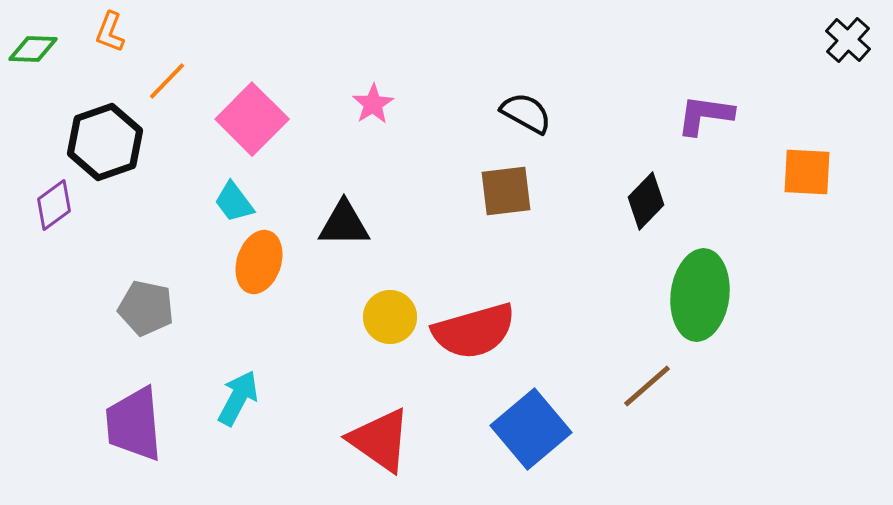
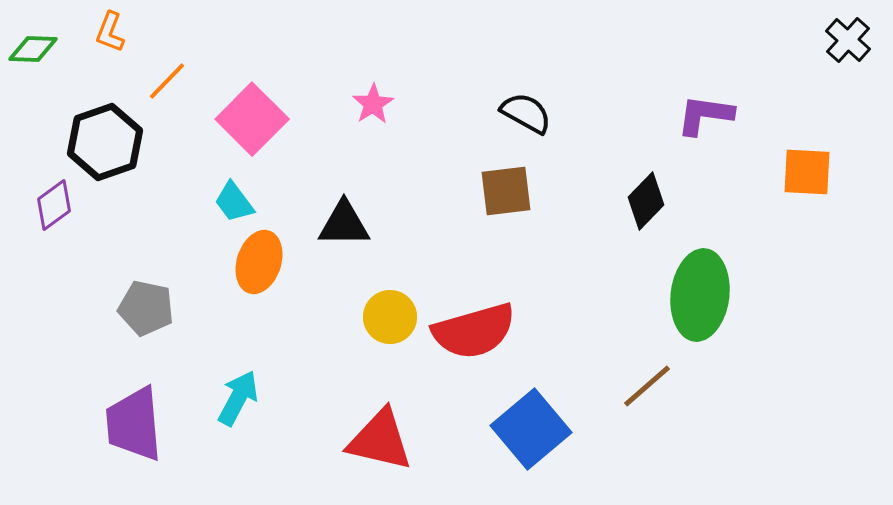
red triangle: rotated 22 degrees counterclockwise
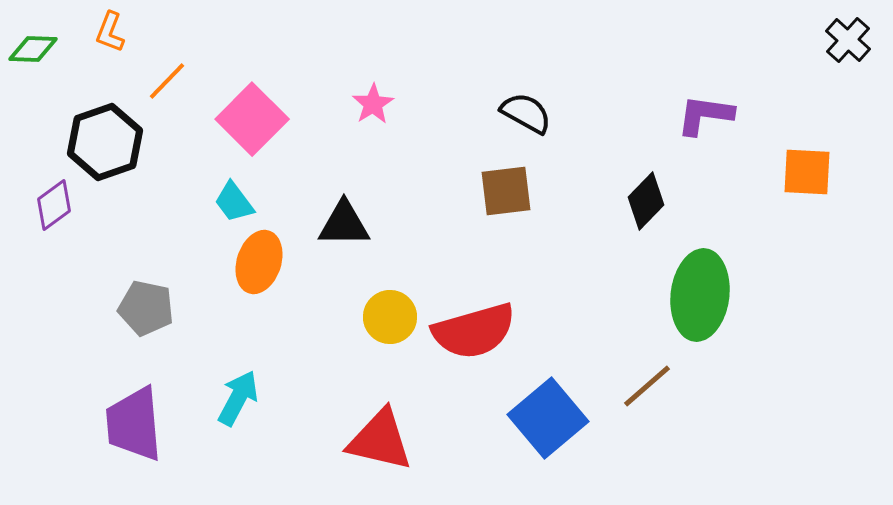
blue square: moved 17 px right, 11 px up
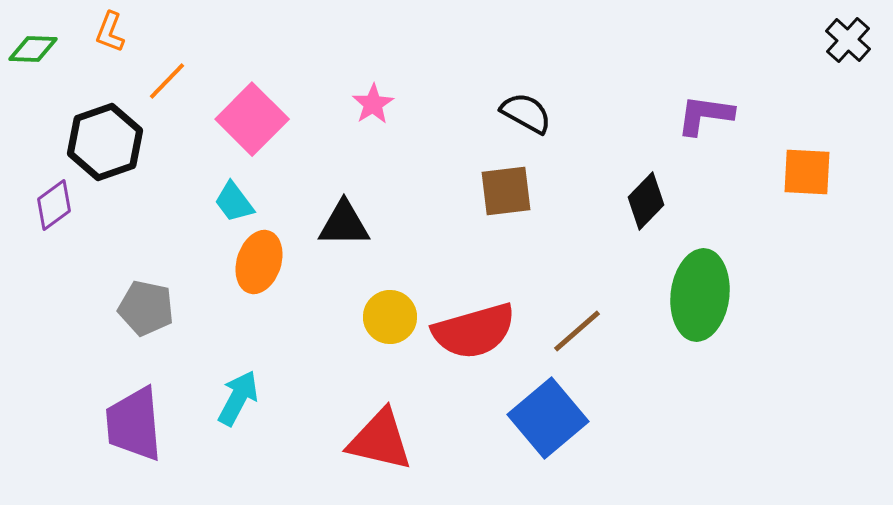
brown line: moved 70 px left, 55 px up
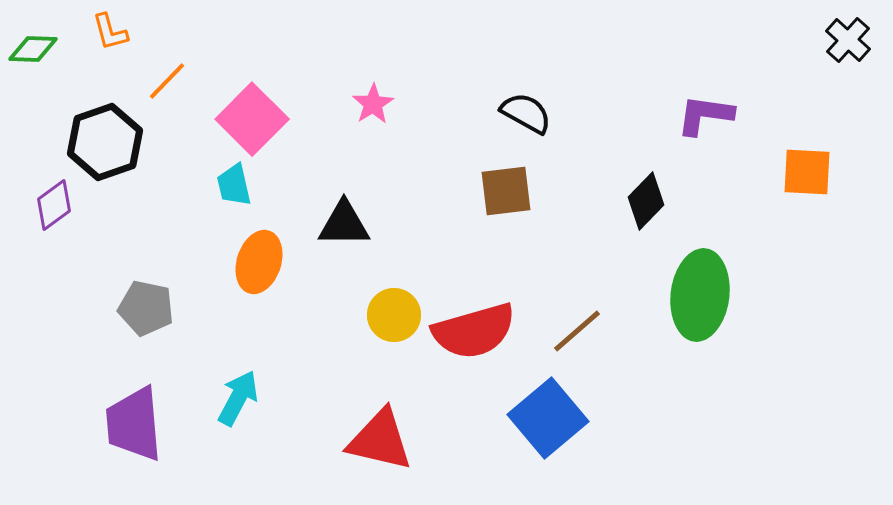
orange L-shape: rotated 36 degrees counterclockwise
cyan trapezoid: moved 17 px up; rotated 24 degrees clockwise
yellow circle: moved 4 px right, 2 px up
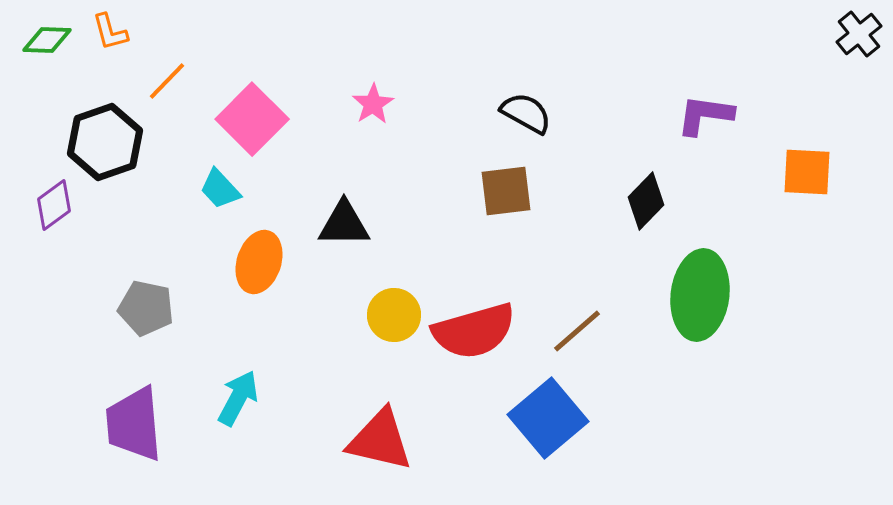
black cross: moved 11 px right, 6 px up; rotated 9 degrees clockwise
green diamond: moved 14 px right, 9 px up
cyan trapezoid: moved 14 px left, 4 px down; rotated 30 degrees counterclockwise
